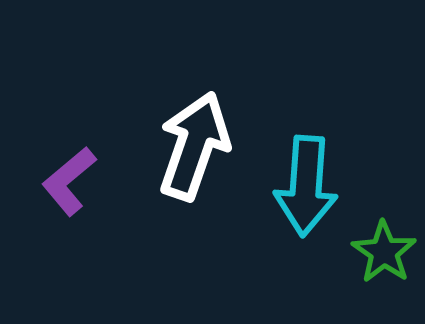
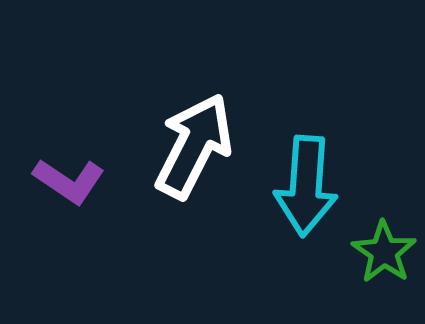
white arrow: rotated 8 degrees clockwise
purple L-shape: rotated 106 degrees counterclockwise
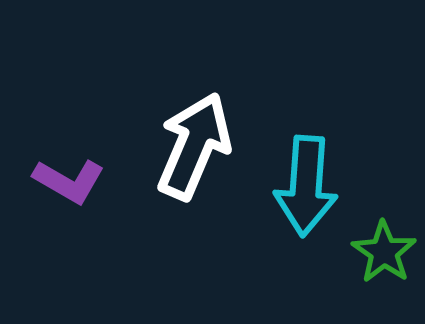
white arrow: rotated 4 degrees counterclockwise
purple L-shape: rotated 4 degrees counterclockwise
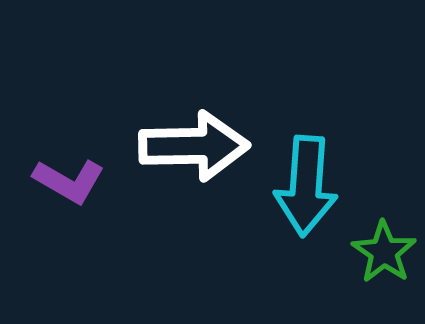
white arrow: rotated 66 degrees clockwise
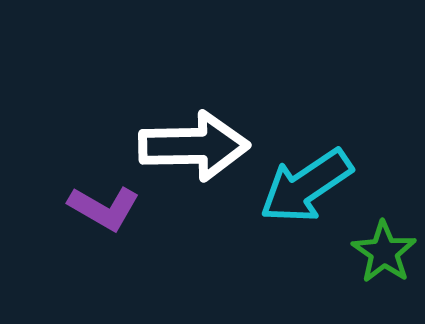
purple L-shape: moved 35 px right, 27 px down
cyan arrow: rotated 52 degrees clockwise
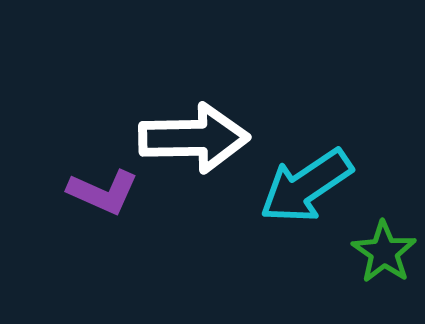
white arrow: moved 8 px up
purple L-shape: moved 1 px left, 16 px up; rotated 6 degrees counterclockwise
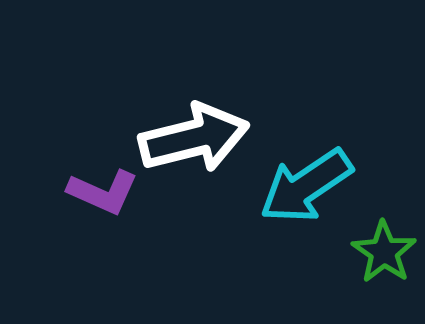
white arrow: rotated 13 degrees counterclockwise
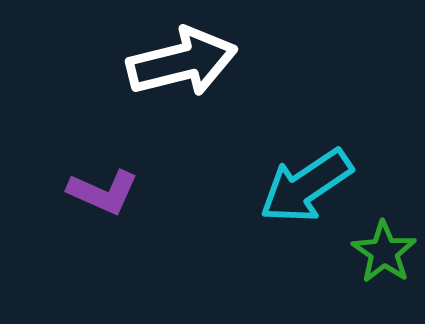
white arrow: moved 12 px left, 76 px up
